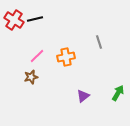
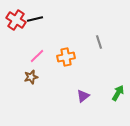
red cross: moved 2 px right
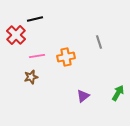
red cross: moved 15 px down; rotated 12 degrees clockwise
pink line: rotated 35 degrees clockwise
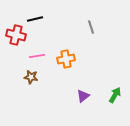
red cross: rotated 30 degrees counterclockwise
gray line: moved 8 px left, 15 px up
orange cross: moved 2 px down
brown star: rotated 24 degrees clockwise
green arrow: moved 3 px left, 2 px down
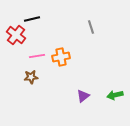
black line: moved 3 px left
red cross: rotated 24 degrees clockwise
orange cross: moved 5 px left, 2 px up
brown star: rotated 16 degrees counterclockwise
green arrow: rotated 133 degrees counterclockwise
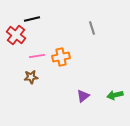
gray line: moved 1 px right, 1 px down
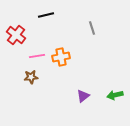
black line: moved 14 px right, 4 px up
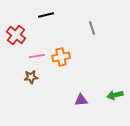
purple triangle: moved 2 px left, 4 px down; rotated 32 degrees clockwise
